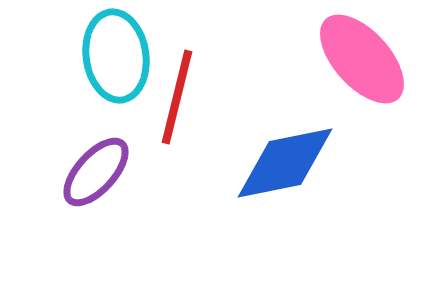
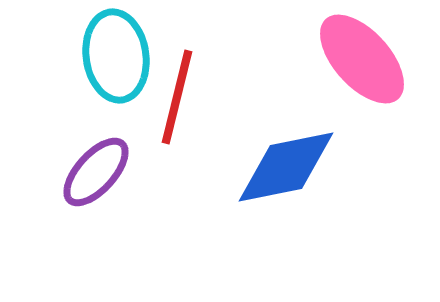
blue diamond: moved 1 px right, 4 px down
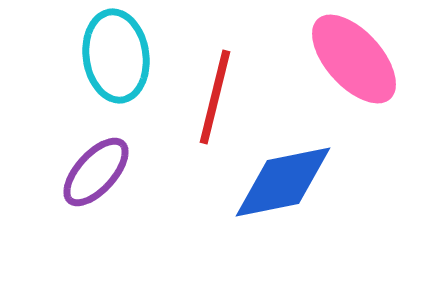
pink ellipse: moved 8 px left
red line: moved 38 px right
blue diamond: moved 3 px left, 15 px down
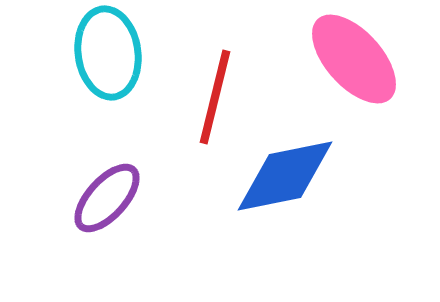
cyan ellipse: moved 8 px left, 3 px up
purple ellipse: moved 11 px right, 26 px down
blue diamond: moved 2 px right, 6 px up
